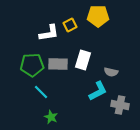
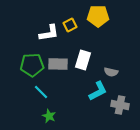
green star: moved 2 px left, 1 px up
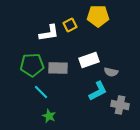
white rectangle: moved 6 px right; rotated 54 degrees clockwise
gray rectangle: moved 4 px down
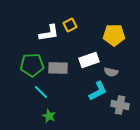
yellow pentagon: moved 16 px right, 19 px down
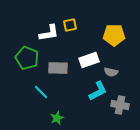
yellow square: rotated 16 degrees clockwise
green pentagon: moved 5 px left, 7 px up; rotated 25 degrees clockwise
green star: moved 8 px right, 2 px down; rotated 24 degrees clockwise
